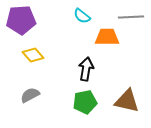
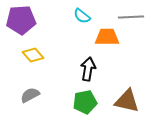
black arrow: moved 2 px right
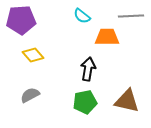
gray line: moved 1 px up
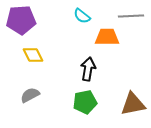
yellow diamond: rotated 15 degrees clockwise
brown triangle: moved 6 px right, 3 px down; rotated 24 degrees counterclockwise
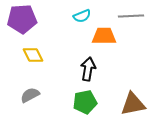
cyan semicircle: rotated 60 degrees counterclockwise
purple pentagon: moved 1 px right, 1 px up
orange trapezoid: moved 3 px left, 1 px up
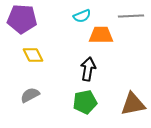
purple pentagon: rotated 8 degrees clockwise
orange trapezoid: moved 3 px left, 1 px up
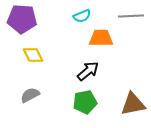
orange trapezoid: moved 3 px down
black arrow: moved 2 px down; rotated 40 degrees clockwise
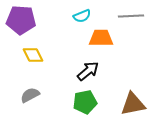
purple pentagon: moved 1 px left, 1 px down
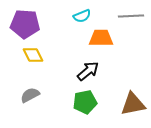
purple pentagon: moved 4 px right, 4 px down
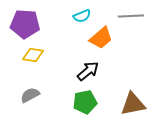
orange trapezoid: rotated 140 degrees clockwise
yellow diamond: rotated 55 degrees counterclockwise
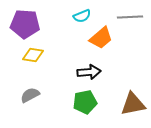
gray line: moved 1 px left, 1 px down
black arrow: moved 1 px right, 1 px down; rotated 35 degrees clockwise
